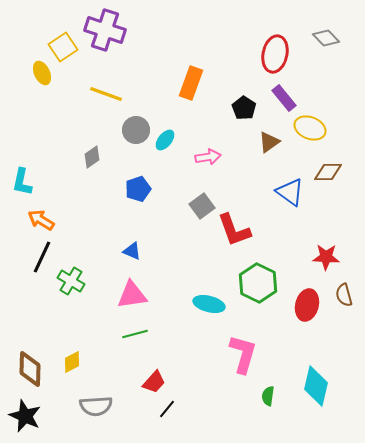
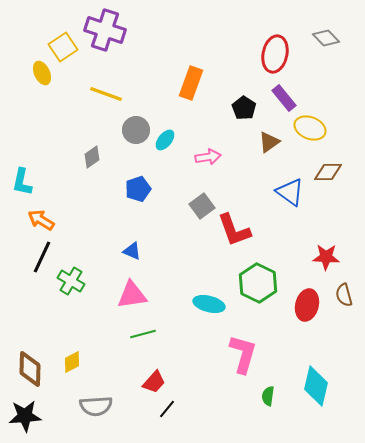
green line at (135, 334): moved 8 px right
black star at (25, 416): rotated 28 degrees counterclockwise
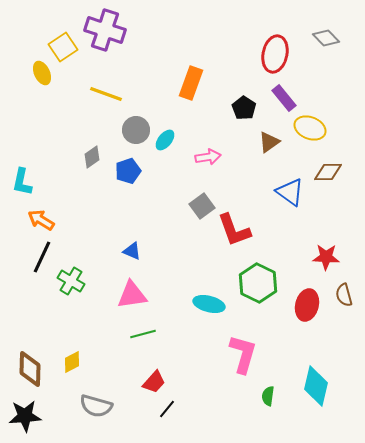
blue pentagon at (138, 189): moved 10 px left, 18 px up
gray semicircle at (96, 406): rotated 20 degrees clockwise
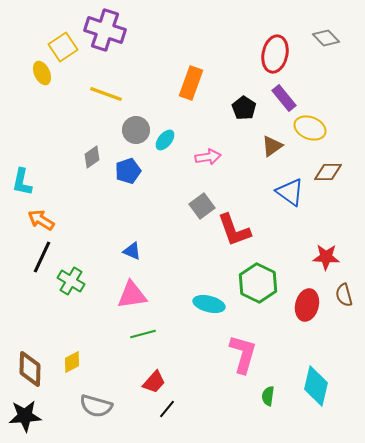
brown triangle at (269, 142): moved 3 px right, 4 px down
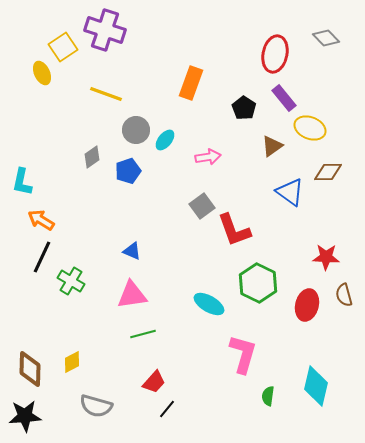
cyan ellipse at (209, 304): rotated 16 degrees clockwise
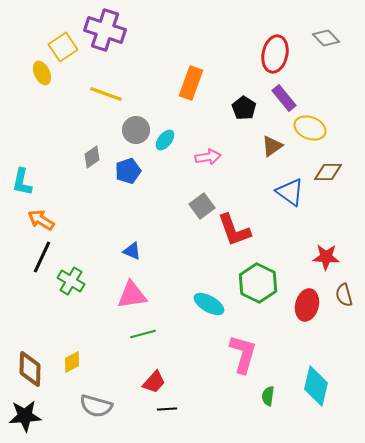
black line at (167, 409): rotated 48 degrees clockwise
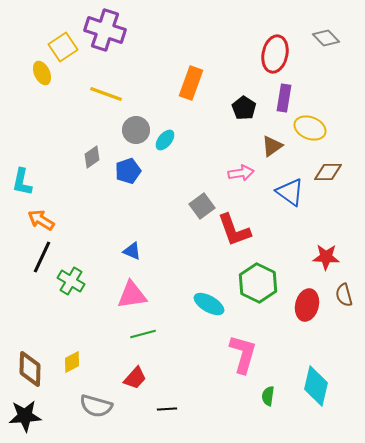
purple rectangle at (284, 98): rotated 48 degrees clockwise
pink arrow at (208, 157): moved 33 px right, 16 px down
red trapezoid at (154, 382): moved 19 px left, 4 px up
